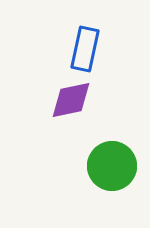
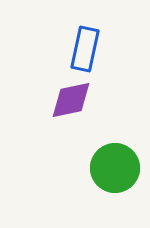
green circle: moved 3 px right, 2 px down
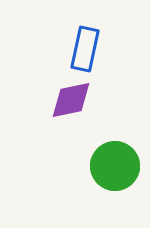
green circle: moved 2 px up
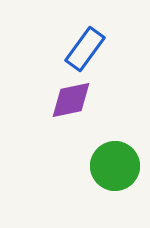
blue rectangle: rotated 24 degrees clockwise
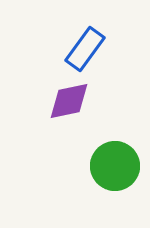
purple diamond: moved 2 px left, 1 px down
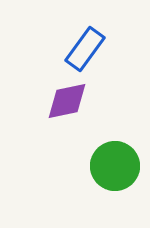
purple diamond: moved 2 px left
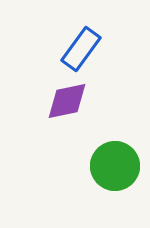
blue rectangle: moved 4 px left
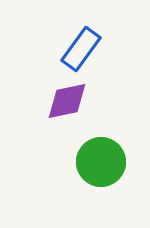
green circle: moved 14 px left, 4 px up
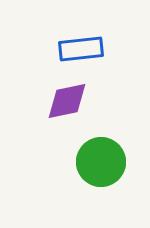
blue rectangle: rotated 48 degrees clockwise
